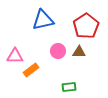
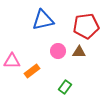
red pentagon: rotated 25 degrees clockwise
pink triangle: moved 3 px left, 5 px down
orange rectangle: moved 1 px right, 1 px down
green rectangle: moved 4 px left; rotated 48 degrees counterclockwise
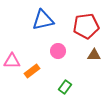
brown triangle: moved 15 px right, 3 px down
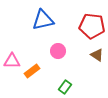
red pentagon: moved 6 px right; rotated 15 degrees clockwise
brown triangle: moved 3 px right; rotated 32 degrees clockwise
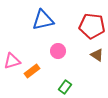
pink triangle: rotated 18 degrees counterclockwise
